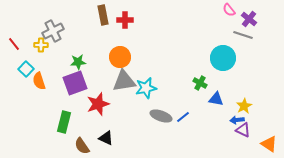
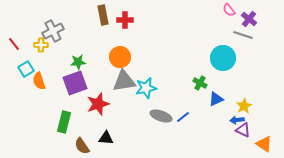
cyan square: rotated 14 degrees clockwise
blue triangle: rotated 35 degrees counterclockwise
black triangle: rotated 21 degrees counterclockwise
orange triangle: moved 5 px left
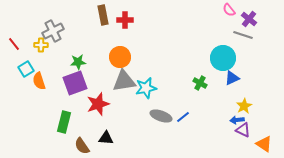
blue triangle: moved 16 px right, 21 px up
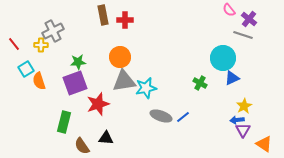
purple triangle: rotated 35 degrees clockwise
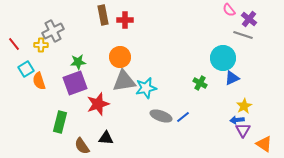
green rectangle: moved 4 px left
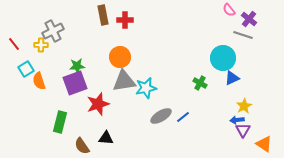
green star: moved 1 px left, 4 px down
gray ellipse: rotated 50 degrees counterclockwise
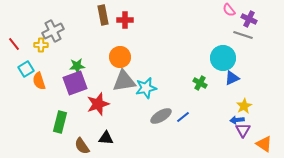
purple cross: rotated 14 degrees counterclockwise
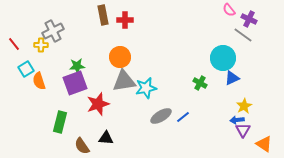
gray line: rotated 18 degrees clockwise
